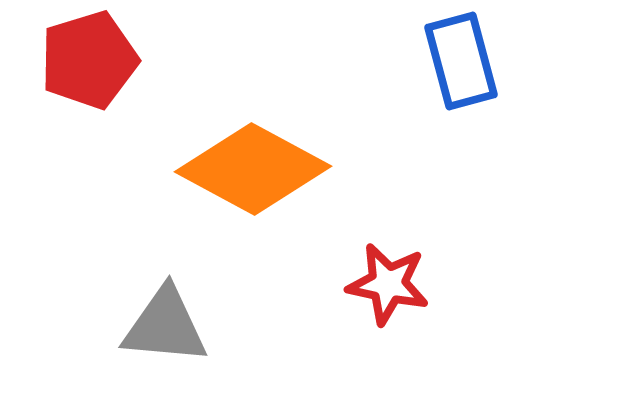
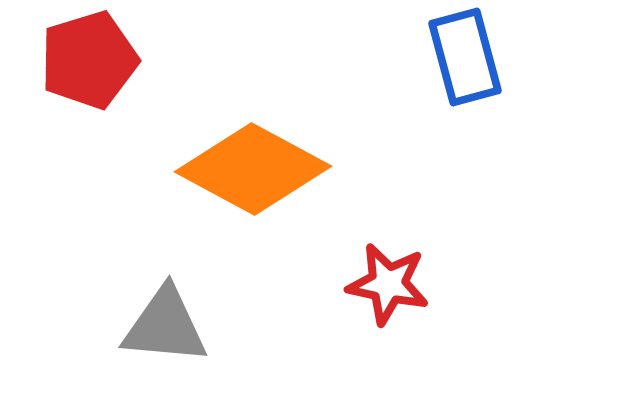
blue rectangle: moved 4 px right, 4 px up
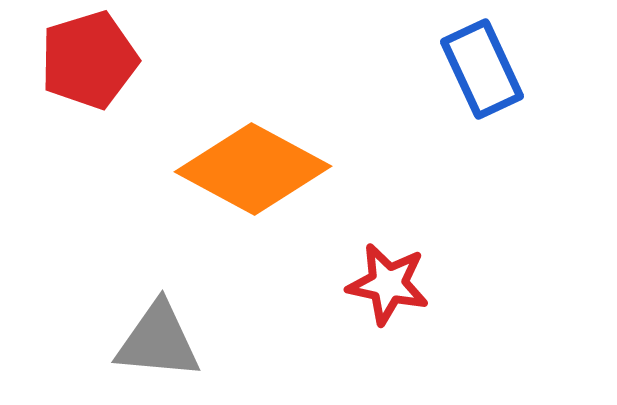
blue rectangle: moved 17 px right, 12 px down; rotated 10 degrees counterclockwise
gray triangle: moved 7 px left, 15 px down
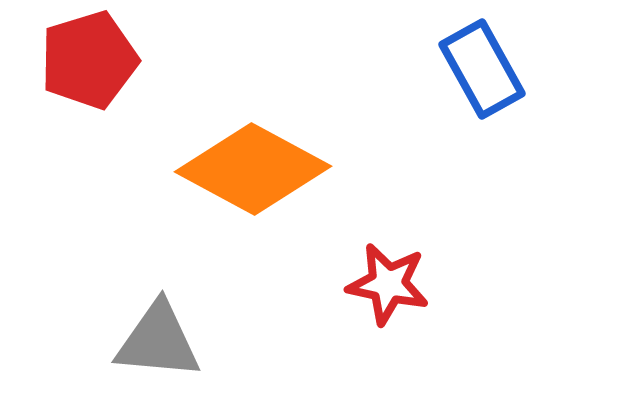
blue rectangle: rotated 4 degrees counterclockwise
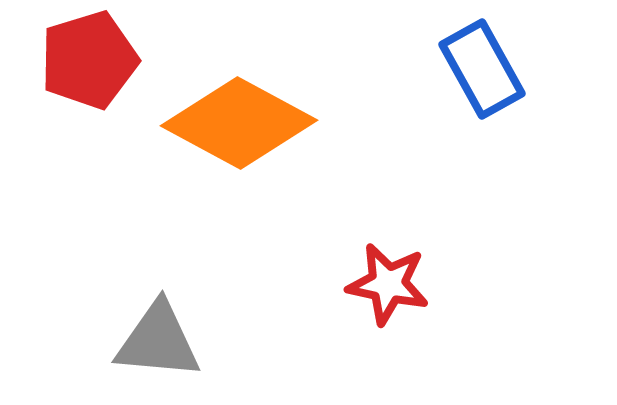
orange diamond: moved 14 px left, 46 px up
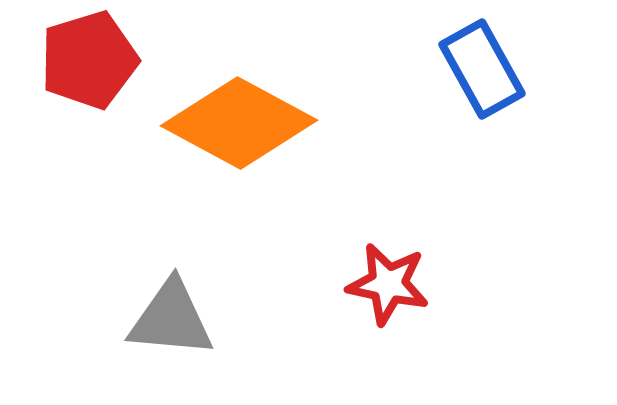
gray triangle: moved 13 px right, 22 px up
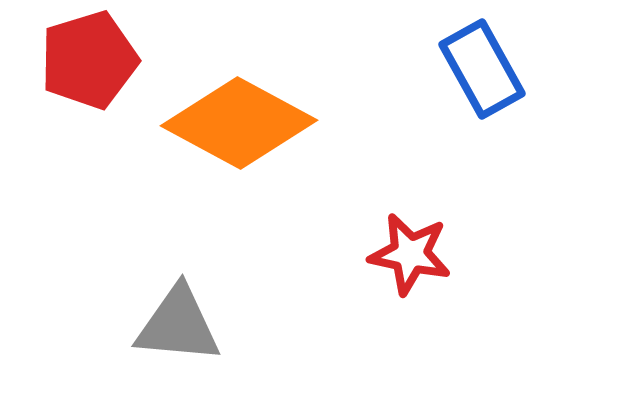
red star: moved 22 px right, 30 px up
gray triangle: moved 7 px right, 6 px down
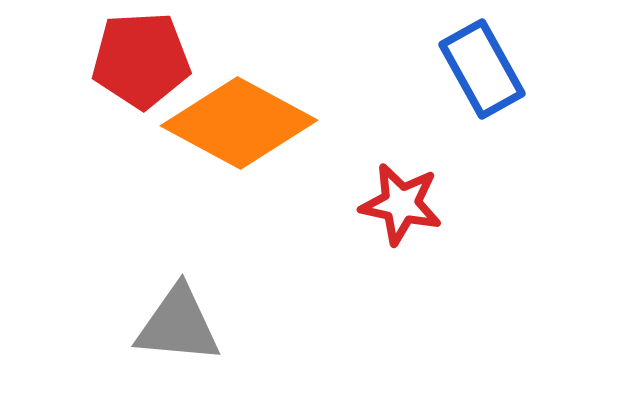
red pentagon: moved 52 px right; rotated 14 degrees clockwise
red star: moved 9 px left, 50 px up
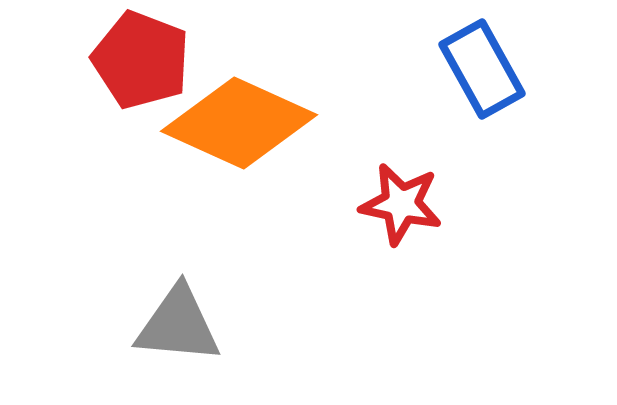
red pentagon: rotated 24 degrees clockwise
orange diamond: rotated 4 degrees counterclockwise
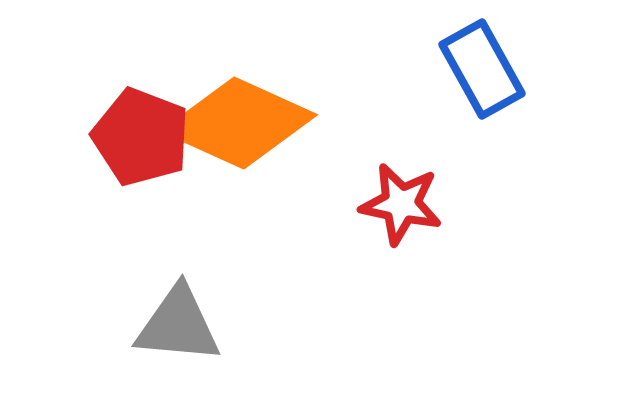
red pentagon: moved 77 px down
